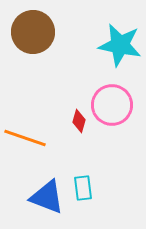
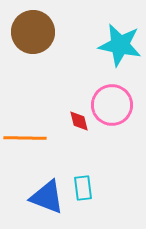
red diamond: rotated 30 degrees counterclockwise
orange line: rotated 18 degrees counterclockwise
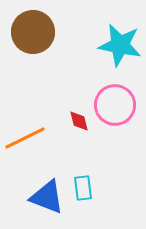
pink circle: moved 3 px right
orange line: rotated 27 degrees counterclockwise
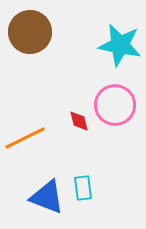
brown circle: moved 3 px left
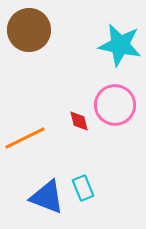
brown circle: moved 1 px left, 2 px up
cyan rectangle: rotated 15 degrees counterclockwise
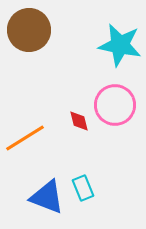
orange line: rotated 6 degrees counterclockwise
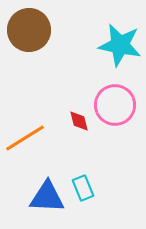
blue triangle: rotated 18 degrees counterclockwise
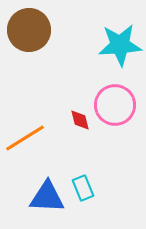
cyan star: rotated 15 degrees counterclockwise
red diamond: moved 1 px right, 1 px up
